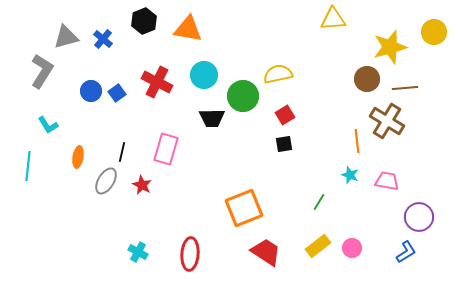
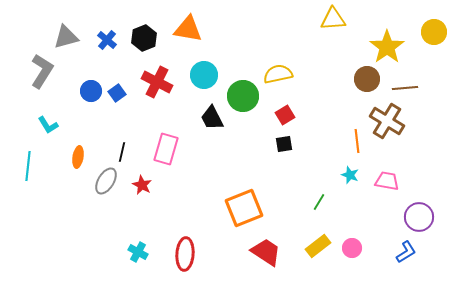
black hexagon: moved 17 px down
blue cross: moved 4 px right, 1 px down
yellow star: moved 3 px left; rotated 20 degrees counterclockwise
black trapezoid: rotated 64 degrees clockwise
red ellipse: moved 5 px left
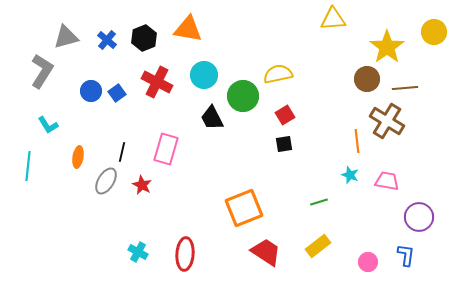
green line: rotated 42 degrees clockwise
pink circle: moved 16 px right, 14 px down
blue L-shape: moved 3 px down; rotated 50 degrees counterclockwise
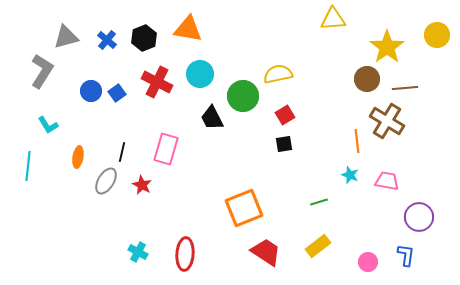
yellow circle: moved 3 px right, 3 px down
cyan circle: moved 4 px left, 1 px up
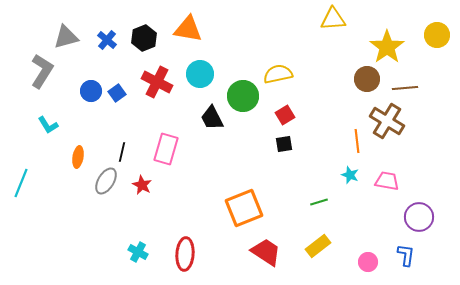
cyan line: moved 7 px left, 17 px down; rotated 16 degrees clockwise
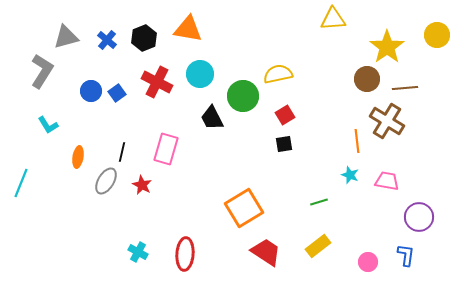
orange square: rotated 9 degrees counterclockwise
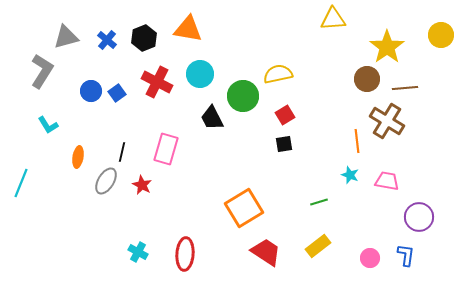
yellow circle: moved 4 px right
pink circle: moved 2 px right, 4 px up
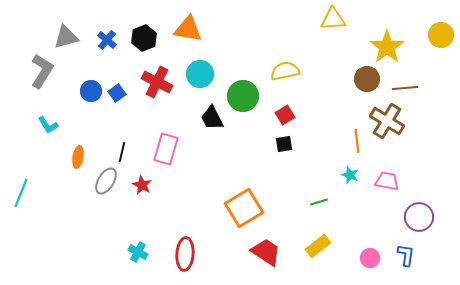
yellow semicircle: moved 7 px right, 3 px up
cyan line: moved 10 px down
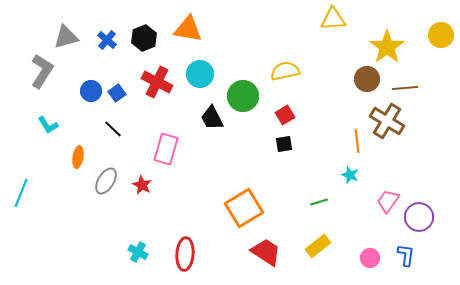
black line: moved 9 px left, 23 px up; rotated 60 degrees counterclockwise
pink trapezoid: moved 1 px right, 20 px down; rotated 65 degrees counterclockwise
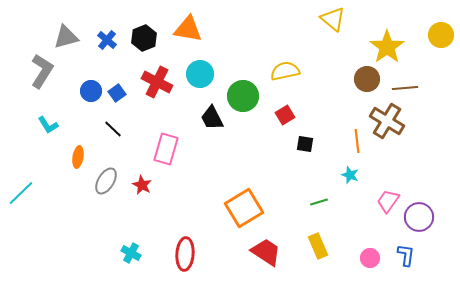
yellow triangle: rotated 44 degrees clockwise
black square: moved 21 px right; rotated 18 degrees clockwise
cyan line: rotated 24 degrees clockwise
yellow rectangle: rotated 75 degrees counterclockwise
cyan cross: moved 7 px left, 1 px down
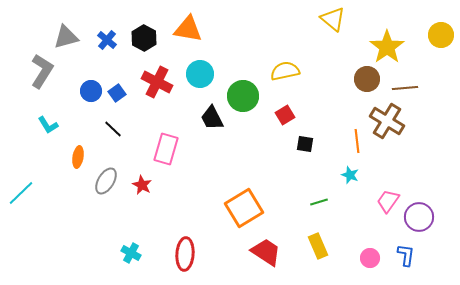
black hexagon: rotated 10 degrees counterclockwise
